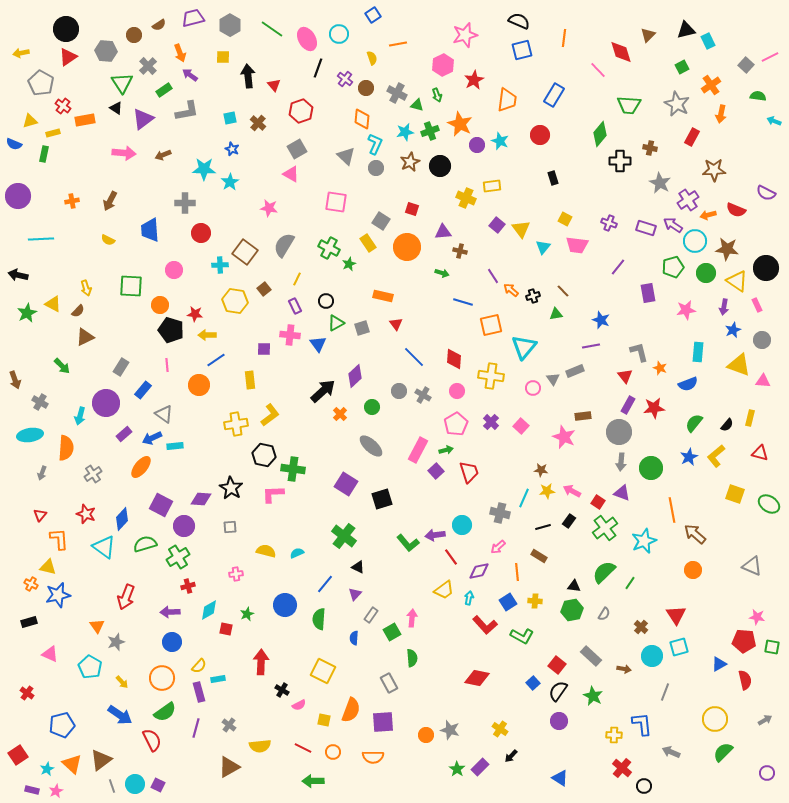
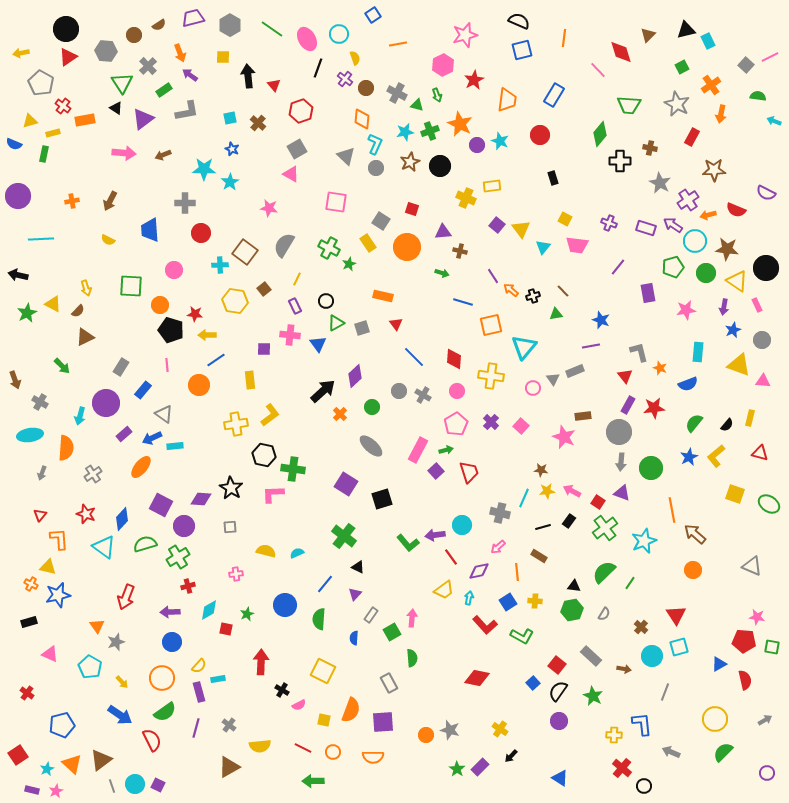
yellow semicircle at (372, 58): moved 17 px left
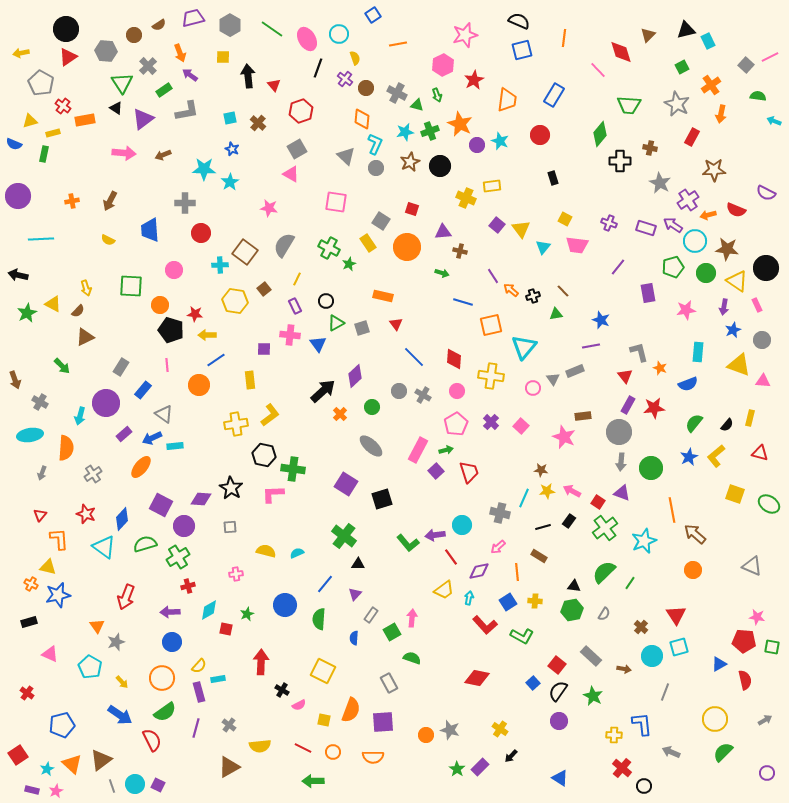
black triangle at (358, 567): moved 3 px up; rotated 24 degrees counterclockwise
green semicircle at (412, 658): rotated 66 degrees counterclockwise
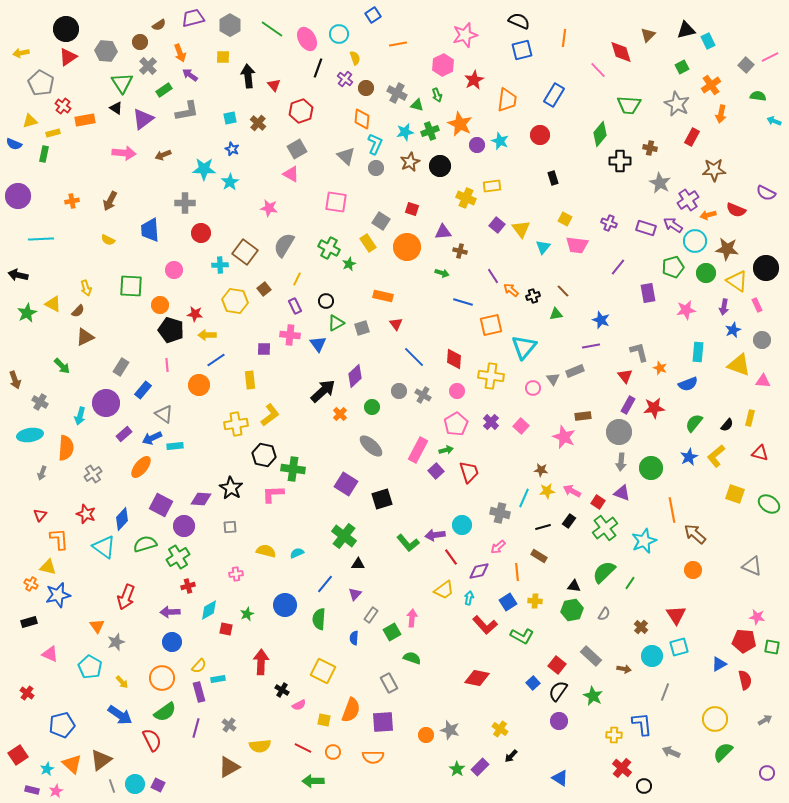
brown circle at (134, 35): moved 6 px right, 7 px down
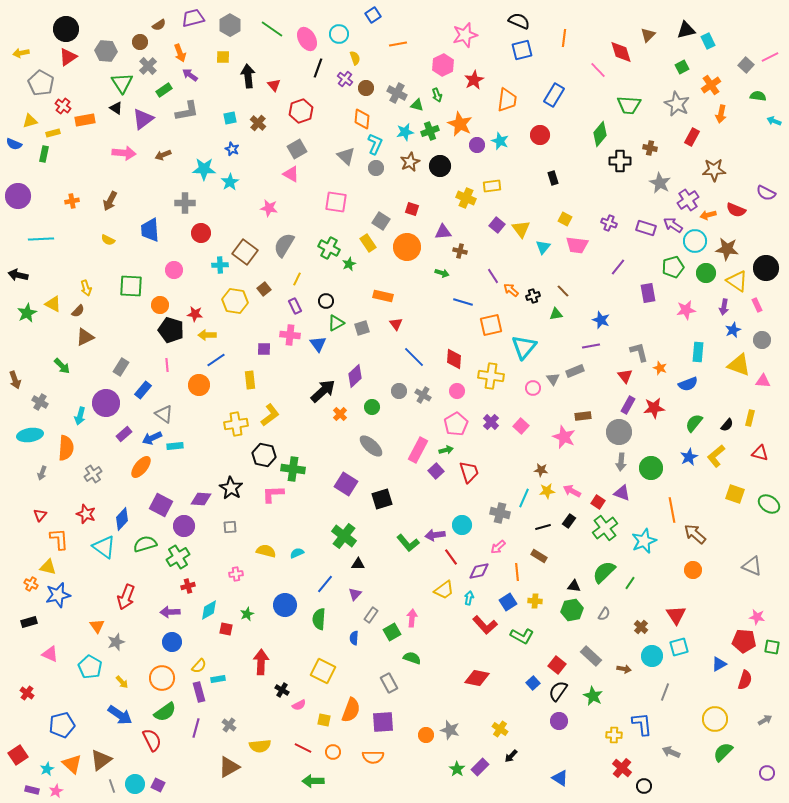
red semicircle at (745, 680): rotated 30 degrees clockwise
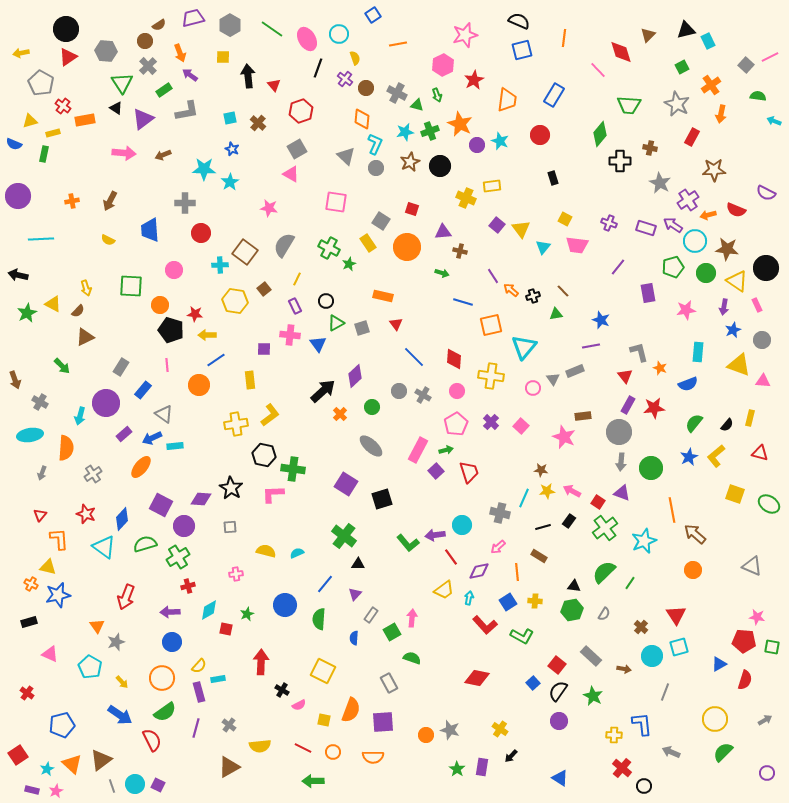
brown circle at (140, 42): moved 5 px right, 1 px up
purple rectangle at (480, 767): moved 2 px right; rotated 36 degrees counterclockwise
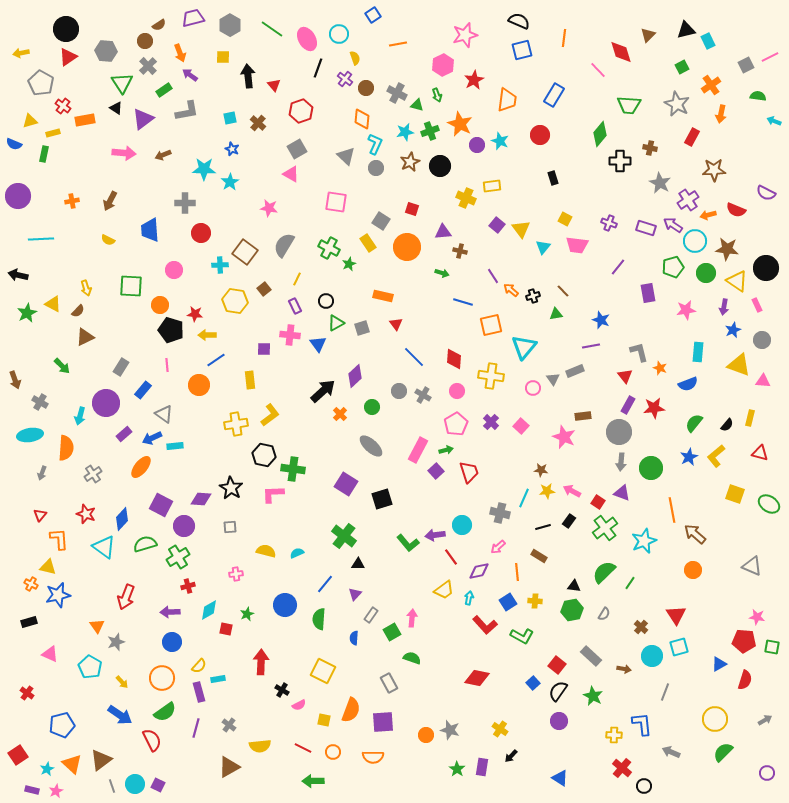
gray square at (746, 65): rotated 21 degrees clockwise
